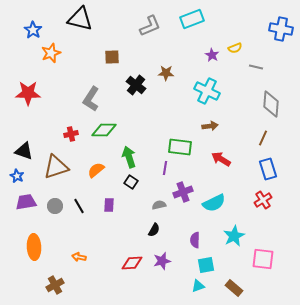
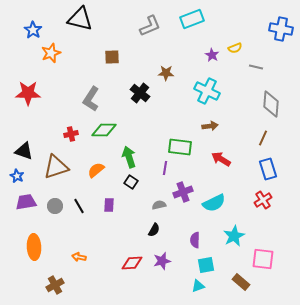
black cross at (136, 85): moved 4 px right, 8 px down
brown rectangle at (234, 288): moved 7 px right, 6 px up
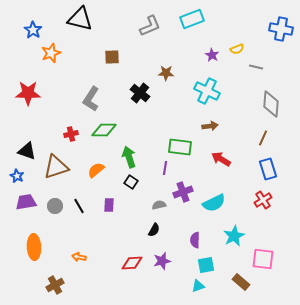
yellow semicircle at (235, 48): moved 2 px right, 1 px down
black triangle at (24, 151): moved 3 px right
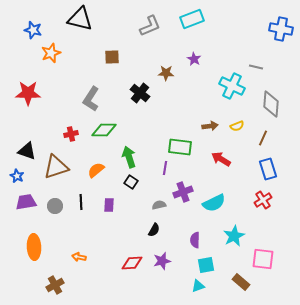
blue star at (33, 30): rotated 18 degrees counterclockwise
yellow semicircle at (237, 49): moved 77 px down
purple star at (212, 55): moved 18 px left, 4 px down
cyan cross at (207, 91): moved 25 px right, 5 px up
black line at (79, 206): moved 2 px right, 4 px up; rotated 28 degrees clockwise
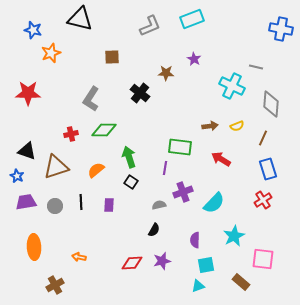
cyan semicircle at (214, 203): rotated 20 degrees counterclockwise
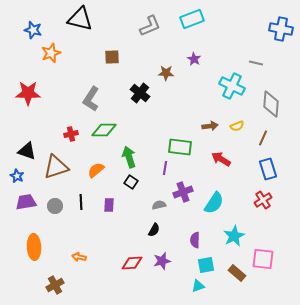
gray line at (256, 67): moved 4 px up
cyan semicircle at (214, 203): rotated 10 degrees counterclockwise
brown rectangle at (241, 282): moved 4 px left, 9 px up
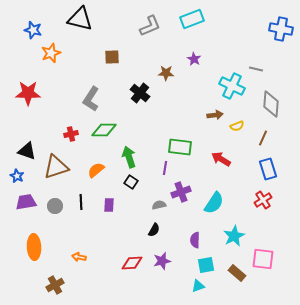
gray line at (256, 63): moved 6 px down
brown arrow at (210, 126): moved 5 px right, 11 px up
purple cross at (183, 192): moved 2 px left
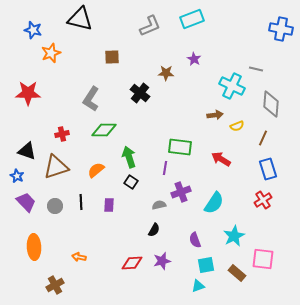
red cross at (71, 134): moved 9 px left
purple trapezoid at (26, 202): rotated 55 degrees clockwise
purple semicircle at (195, 240): rotated 21 degrees counterclockwise
